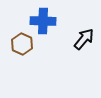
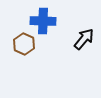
brown hexagon: moved 2 px right
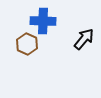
brown hexagon: moved 3 px right
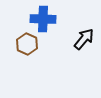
blue cross: moved 2 px up
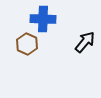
black arrow: moved 1 px right, 3 px down
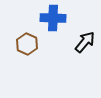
blue cross: moved 10 px right, 1 px up
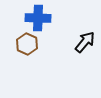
blue cross: moved 15 px left
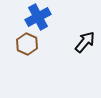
blue cross: moved 1 px up; rotated 30 degrees counterclockwise
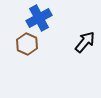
blue cross: moved 1 px right, 1 px down
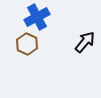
blue cross: moved 2 px left, 1 px up
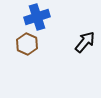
blue cross: rotated 10 degrees clockwise
